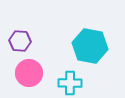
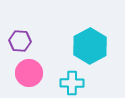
cyan hexagon: rotated 20 degrees clockwise
cyan cross: moved 2 px right
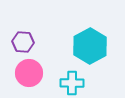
purple hexagon: moved 3 px right, 1 px down
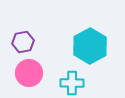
purple hexagon: rotated 15 degrees counterclockwise
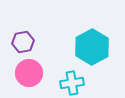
cyan hexagon: moved 2 px right, 1 px down
cyan cross: rotated 10 degrees counterclockwise
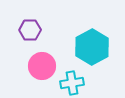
purple hexagon: moved 7 px right, 12 px up; rotated 10 degrees clockwise
pink circle: moved 13 px right, 7 px up
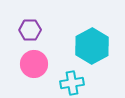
cyan hexagon: moved 1 px up
pink circle: moved 8 px left, 2 px up
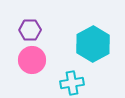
cyan hexagon: moved 1 px right, 2 px up
pink circle: moved 2 px left, 4 px up
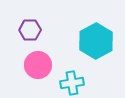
cyan hexagon: moved 3 px right, 3 px up
pink circle: moved 6 px right, 5 px down
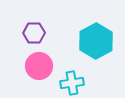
purple hexagon: moved 4 px right, 3 px down
pink circle: moved 1 px right, 1 px down
